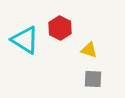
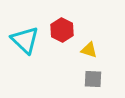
red hexagon: moved 2 px right, 2 px down
cyan triangle: rotated 12 degrees clockwise
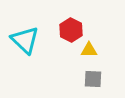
red hexagon: moved 9 px right
yellow triangle: rotated 18 degrees counterclockwise
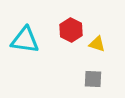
cyan triangle: rotated 36 degrees counterclockwise
yellow triangle: moved 8 px right, 6 px up; rotated 18 degrees clockwise
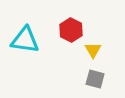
yellow triangle: moved 4 px left, 6 px down; rotated 42 degrees clockwise
gray square: moved 2 px right; rotated 12 degrees clockwise
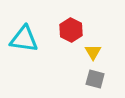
cyan triangle: moved 1 px left, 1 px up
yellow triangle: moved 2 px down
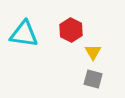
cyan triangle: moved 5 px up
gray square: moved 2 px left
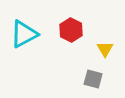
cyan triangle: rotated 36 degrees counterclockwise
yellow triangle: moved 12 px right, 3 px up
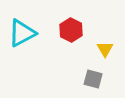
cyan triangle: moved 2 px left, 1 px up
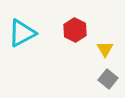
red hexagon: moved 4 px right
gray square: moved 15 px right; rotated 24 degrees clockwise
